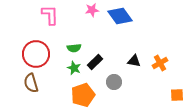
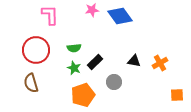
red circle: moved 4 px up
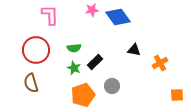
blue diamond: moved 2 px left, 1 px down
black triangle: moved 11 px up
gray circle: moved 2 px left, 4 px down
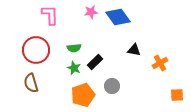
pink star: moved 1 px left, 2 px down
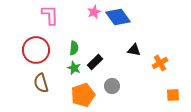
pink star: moved 3 px right; rotated 16 degrees counterclockwise
green semicircle: rotated 80 degrees counterclockwise
brown semicircle: moved 10 px right
orange square: moved 4 px left
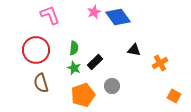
pink L-shape: rotated 20 degrees counterclockwise
orange square: moved 1 px right, 1 px down; rotated 32 degrees clockwise
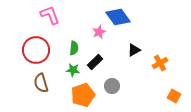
pink star: moved 5 px right, 20 px down
black triangle: rotated 40 degrees counterclockwise
green star: moved 1 px left, 2 px down; rotated 16 degrees counterclockwise
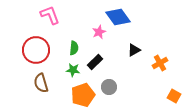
gray circle: moved 3 px left, 1 px down
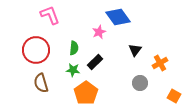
black triangle: moved 1 px right; rotated 24 degrees counterclockwise
gray circle: moved 31 px right, 4 px up
orange pentagon: moved 3 px right, 2 px up; rotated 15 degrees counterclockwise
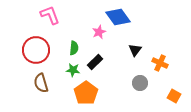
orange cross: rotated 35 degrees counterclockwise
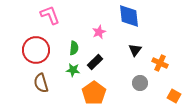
blue diamond: moved 11 px right, 1 px up; rotated 30 degrees clockwise
orange pentagon: moved 8 px right
